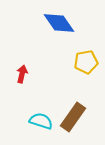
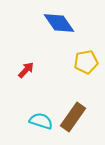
red arrow: moved 4 px right, 4 px up; rotated 30 degrees clockwise
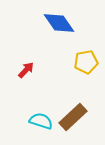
brown rectangle: rotated 12 degrees clockwise
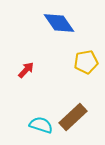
cyan semicircle: moved 4 px down
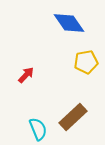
blue diamond: moved 10 px right
red arrow: moved 5 px down
cyan semicircle: moved 3 px left, 4 px down; rotated 50 degrees clockwise
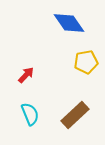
brown rectangle: moved 2 px right, 2 px up
cyan semicircle: moved 8 px left, 15 px up
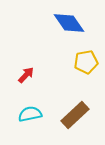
cyan semicircle: rotated 80 degrees counterclockwise
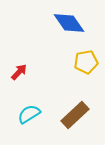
red arrow: moved 7 px left, 3 px up
cyan semicircle: moved 1 px left; rotated 20 degrees counterclockwise
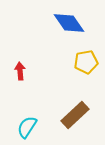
red arrow: moved 1 px right, 1 px up; rotated 48 degrees counterclockwise
cyan semicircle: moved 2 px left, 13 px down; rotated 25 degrees counterclockwise
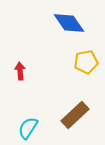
cyan semicircle: moved 1 px right, 1 px down
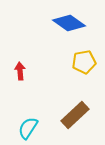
blue diamond: rotated 20 degrees counterclockwise
yellow pentagon: moved 2 px left
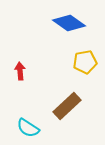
yellow pentagon: moved 1 px right
brown rectangle: moved 8 px left, 9 px up
cyan semicircle: rotated 90 degrees counterclockwise
